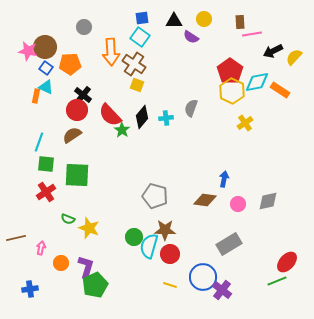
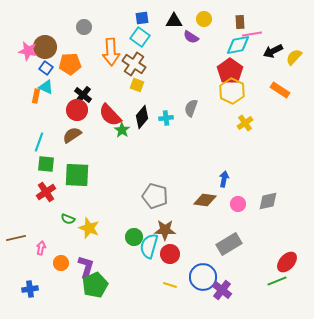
cyan diamond at (257, 82): moved 19 px left, 37 px up
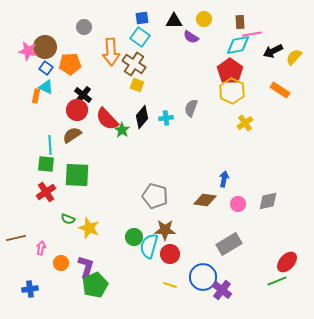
red semicircle at (110, 115): moved 3 px left, 4 px down
cyan line at (39, 142): moved 11 px right, 3 px down; rotated 24 degrees counterclockwise
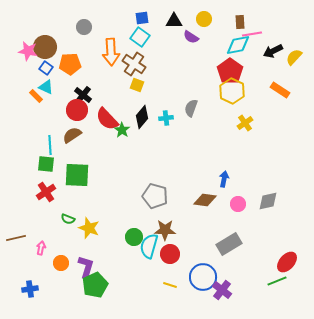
orange rectangle at (36, 96): rotated 56 degrees counterclockwise
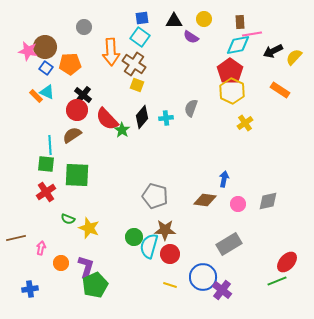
cyan triangle at (46, 87): moved 1 px right, 5 px down
